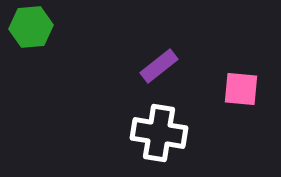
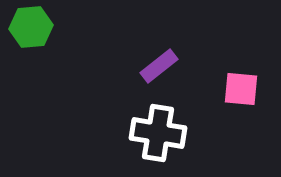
white cross: moved 1 px left
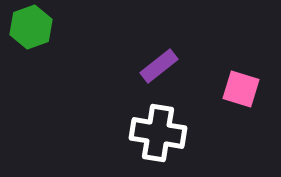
green hexagon: rotated 15 degrees counterclockwise
pink square: rotated 12 degrees clockwise
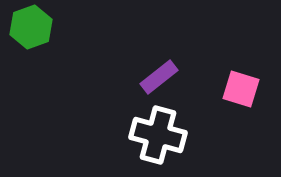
purple rectangle: moved 11 px down
white cross: moved 2 px down; rotated 6 degrees clockwise
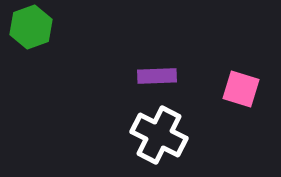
purple rectangle: moved 2 px left, 1 px up; rotated 36 degrees clockwise
white cross: moved 1 px right; rotated 12 degrees clockwise
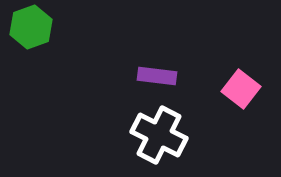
purple rectangle: rotated 9 degrees clockwise
pink square: rotated 21 degrees clockwise
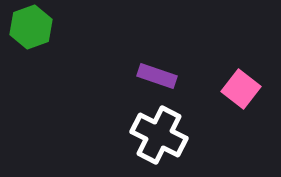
purple rectangle: rotated 12 degrees clockwise
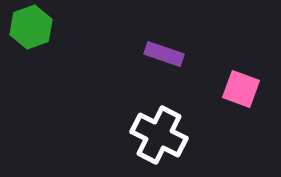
purple rectangle: moved 7 px right, 22 px up
pink square: rotated 18 degrees counterclockwise
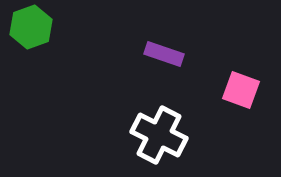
pink square: moved 1 px down
